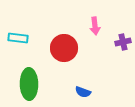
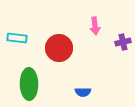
cyan rectangle: moved 1 px left
red circle: moved 5 px left
blue semicircle: rotated 21 degrees counterclockwise
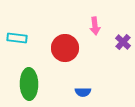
purple cross: rotated 35 degrees counterclockwise
red circle: moved 6 px right
